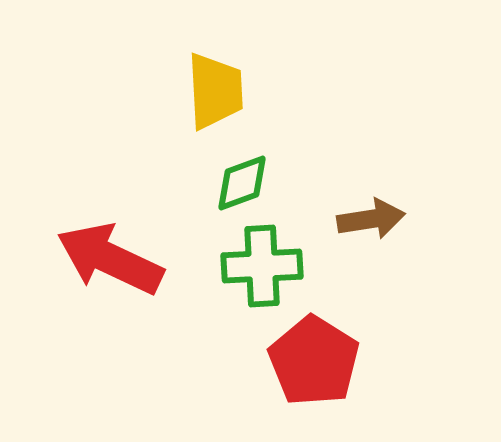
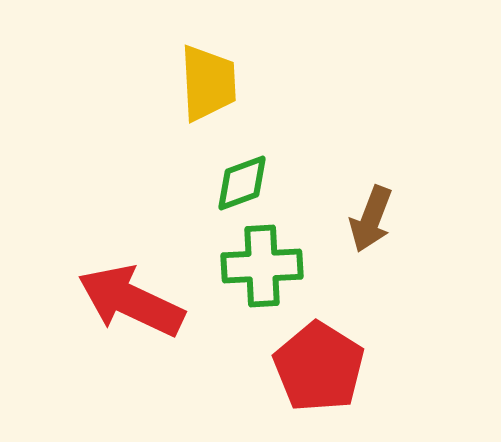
yellow trapezoid: moved 7 px left, 8 px up
brown arrow: rotated 120 degrees clockwise
red arrow: moved 21 px right, 42 px down
red pentagon: moved 5 px right, 6 px down
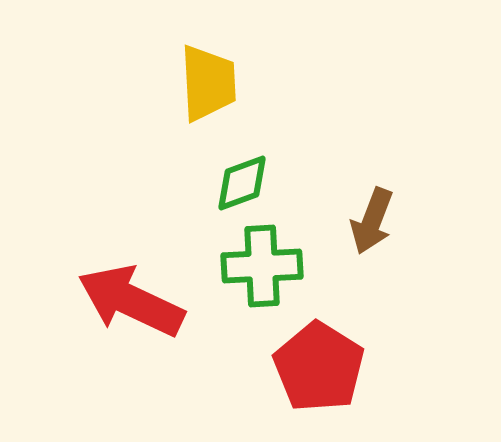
brown arrow: moved 1 px right, 2 px down
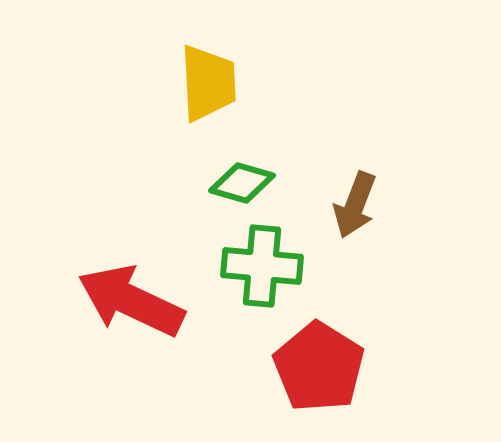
green diamond: rotated 36 degrees clockwise
brown arrow: moved 17 px left, 16 px up
green cross: rotated 8 degrees clockwise
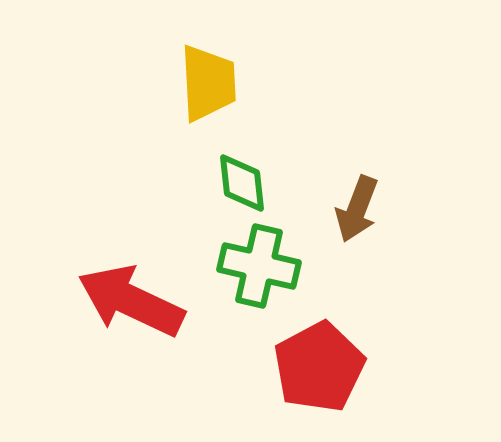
green diamond: rotated 68 degrees clockwise
brown arrow: moved 2 px right, 4 px down
green cross: moved 3 px left; rotated 8 degrees clockwise
red pentagon: rotated 12 degrees clockwise
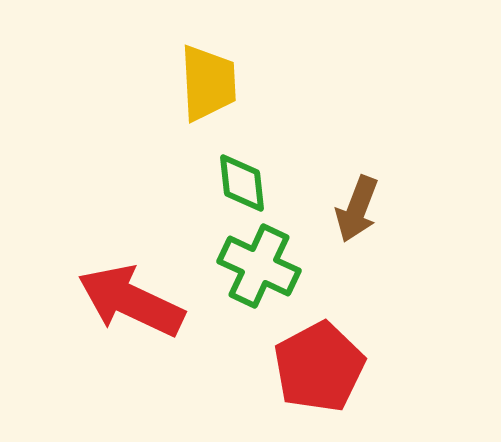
green cross: rotated 12 degrees clockwise
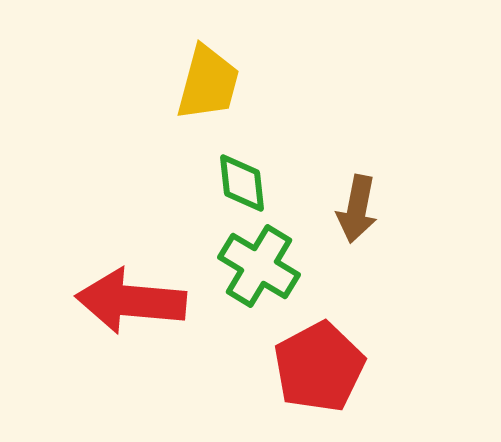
yellow trapezoid: rotated 18 degrees clockwise
brown arrow: rotated 10 degrees counterclockwise
green cross: rotated 6 degrees clockwise
red arrow: rotated 20 degrees counterclockwise
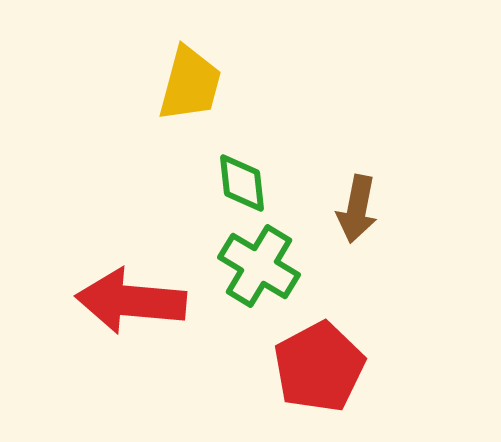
yellow trapezoid: moved 18 px left, 1 px down
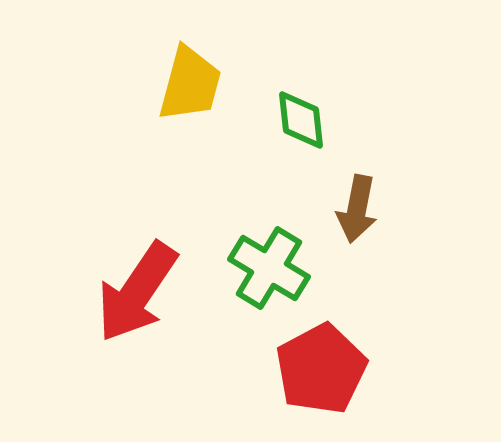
green diamond: moved 59 px right, 63 px up
green cross: moved 10 px right, 2 px down
red arrow: moved 6 px right, 9 px up; rotated 61 degrees counterclockwise
red pentagon: moved 2 px right, 2 px down
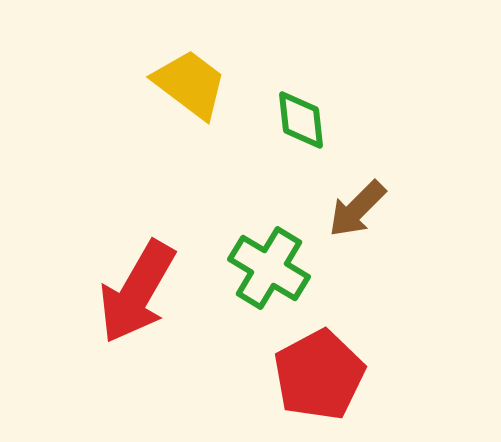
yellow trapezoid: rotated 68 degrees counterclockwise
brown arrow: rotated 34 degrees clockwise
red arrow: rotated 4 degrees counterclockwise
red pentagon: moved 2 px left, 6 px down
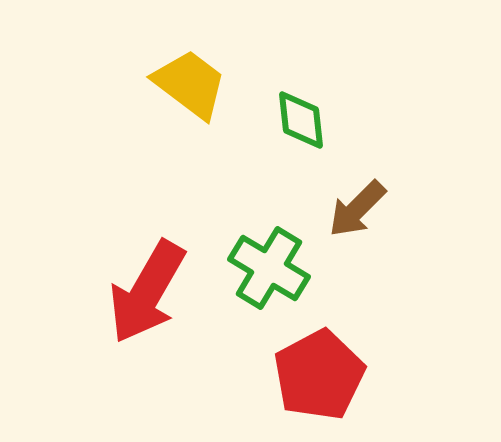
red arrow: moved 10 px right
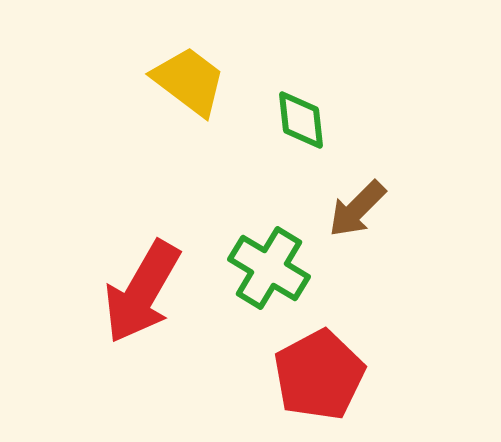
yellow trapezoid: moved 1 px left, 3 px up
red arrow: moved 5 px left
